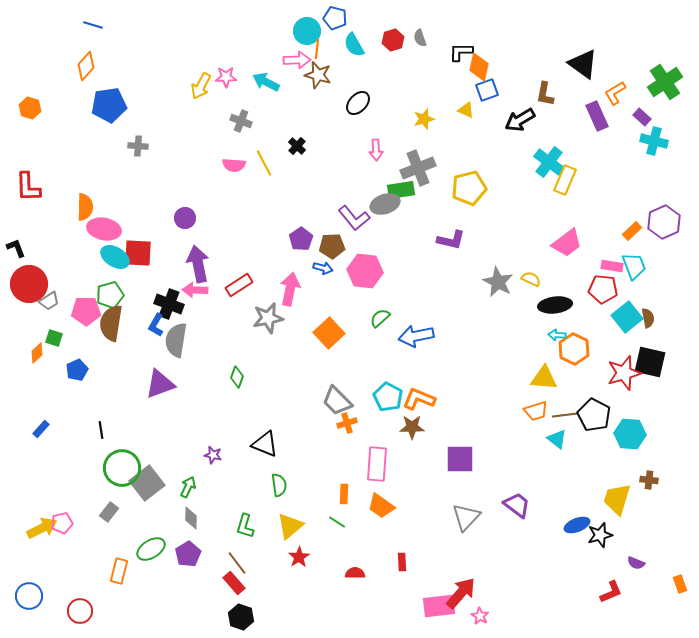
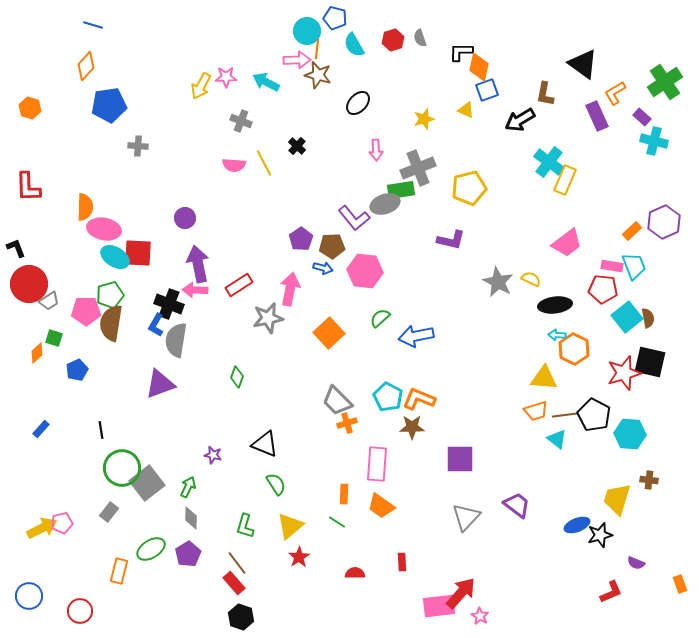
green semicircle at (279, 485): moved 3 px left, 1 px up; rotated 25 degrees counterclockwise
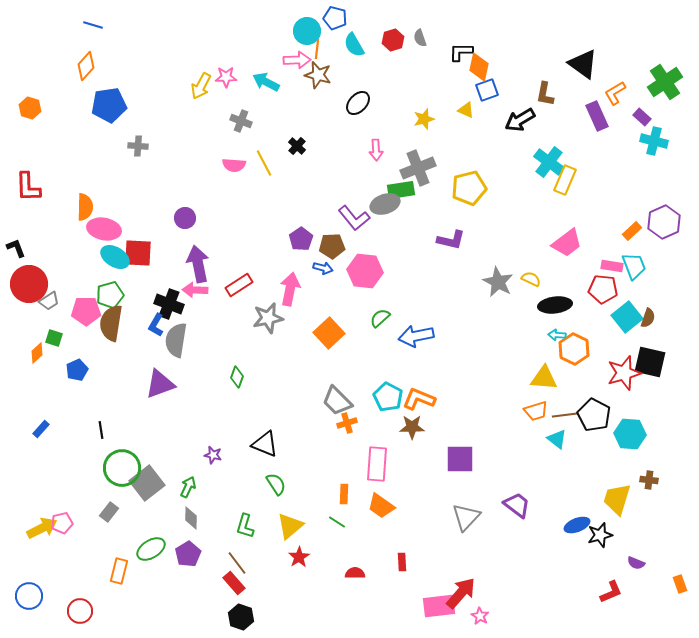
brown semicircle at (648, 318): rotated 30 degrees clockwise
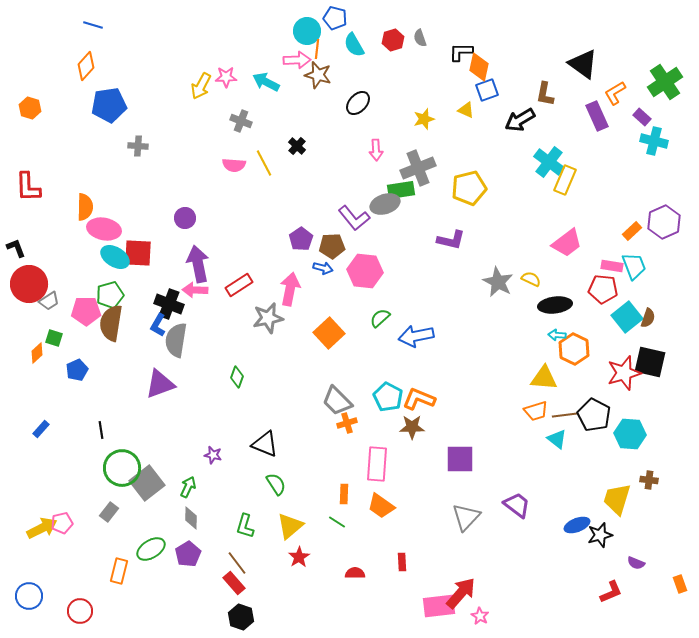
blue L-shape at (156, 325): moved 2 px right
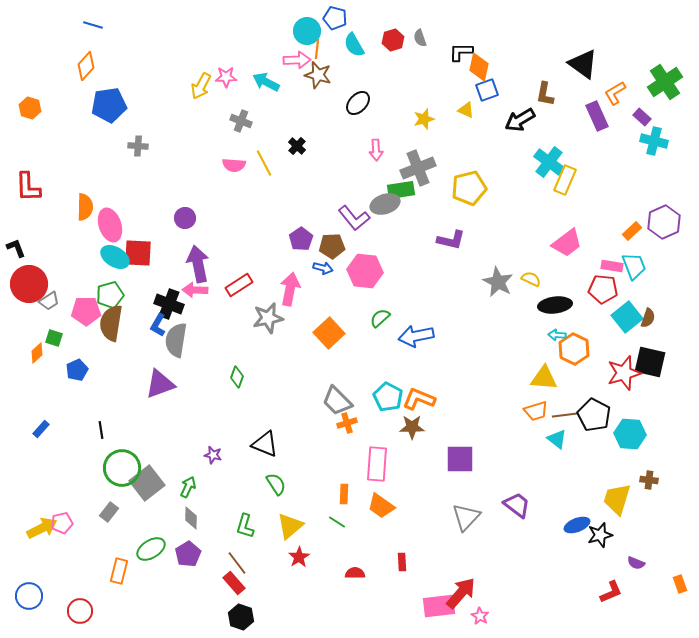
pink ellipse at (104, 229): moved 6 px right, 4 px up; rotated 60 degrees clockwise
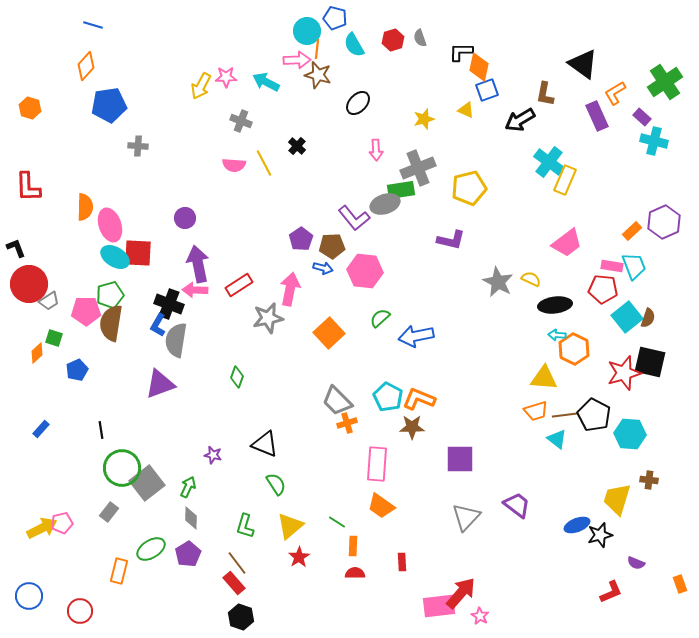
orange rectangle at (344, 494): moved 9 px right, 52 px down
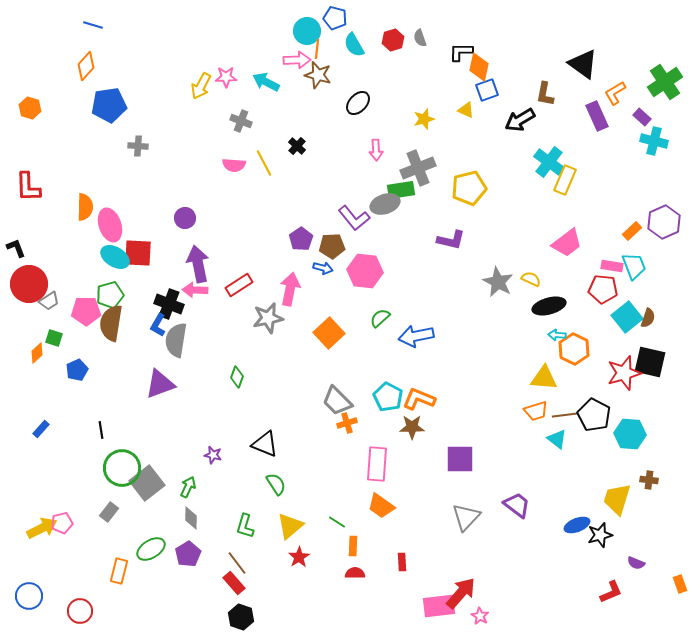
black ellipse at (555, 305): moved 6 px left, 1 px down; rotated 8 degrees counterclockwise
